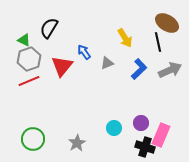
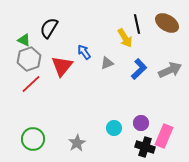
black line: moved 21 px left, 18 px up
red line: moved 2 px right, 3 px down; rotated 20 degrees counterclockwise
pink rectangle: moved 3 px right, 1 px down
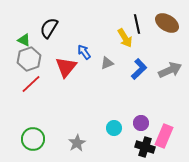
red triangle: moved 4 px right, 1 px down
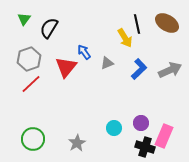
green triangle: moved 21 px up; rotated 40 degrees clockwise
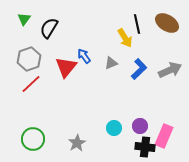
blue arrow: moved 4 px down
gray triangle: moved 4 px right
purple circle: moved 1 px left, 3 px down
black cross: rotated 12 degrees counterclockwise
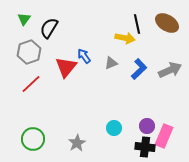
yellow arrow: rotated 48 degrees counterclockwise
gray hexagon: moved 7 px up
purple circle: moved 7 px right
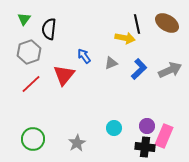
black semicircle: moved 1 px down; rotated 25 degrees counterclockwise
red triangle: moved 2 px left, 8 px down
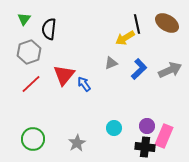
yellow arrow: rotated 138 degrees clockwise
blue arrow: moved 28 px down
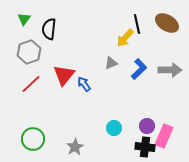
yellow arrow: rotated 18 degrees counterclockwise
gray arrow: rotated 25 degrees clockwise
gray star: moved 2 px left, 4 px down
